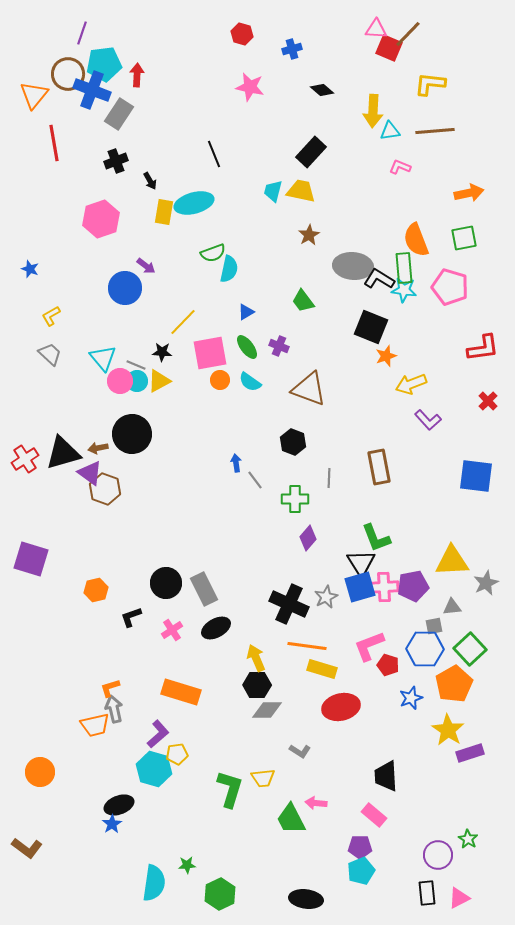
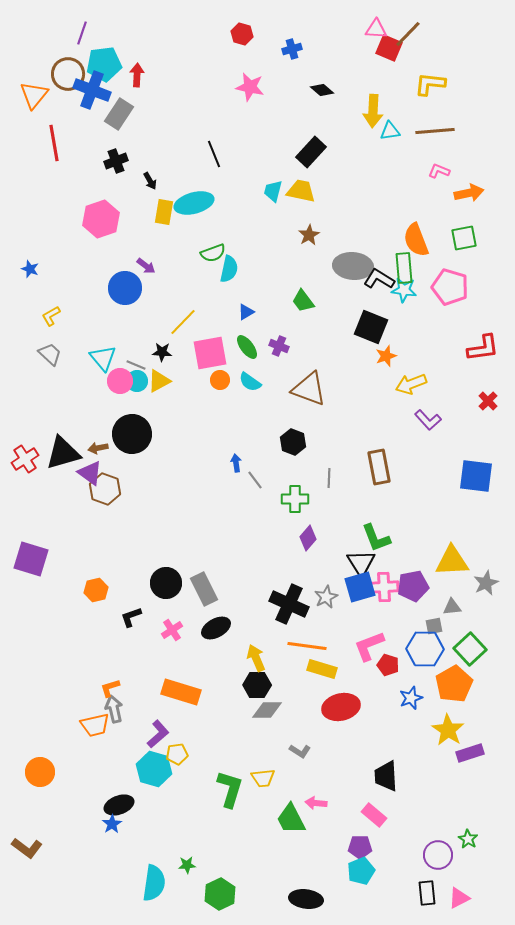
pink L-shape at (400, 167): moved 39 px right, 4 px down
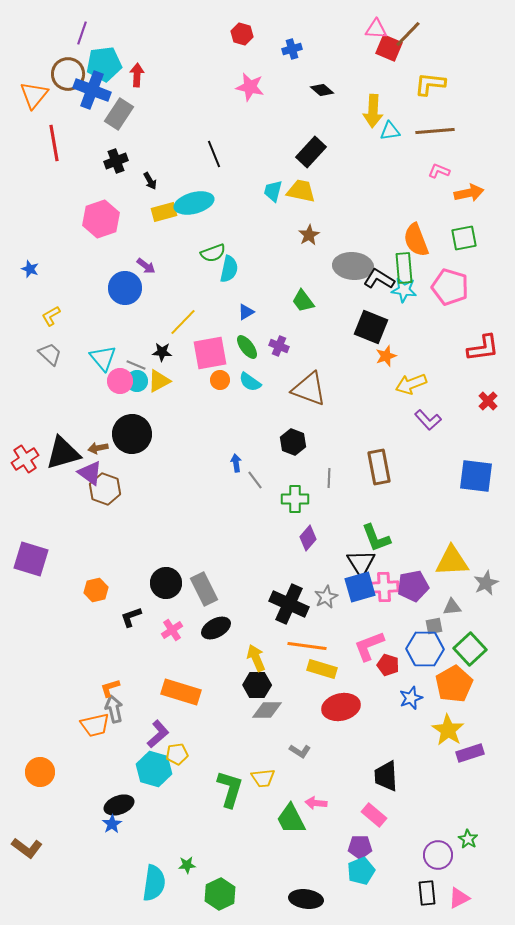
yellow rectangle at (164, 212): rotated 65 degrees clockwise
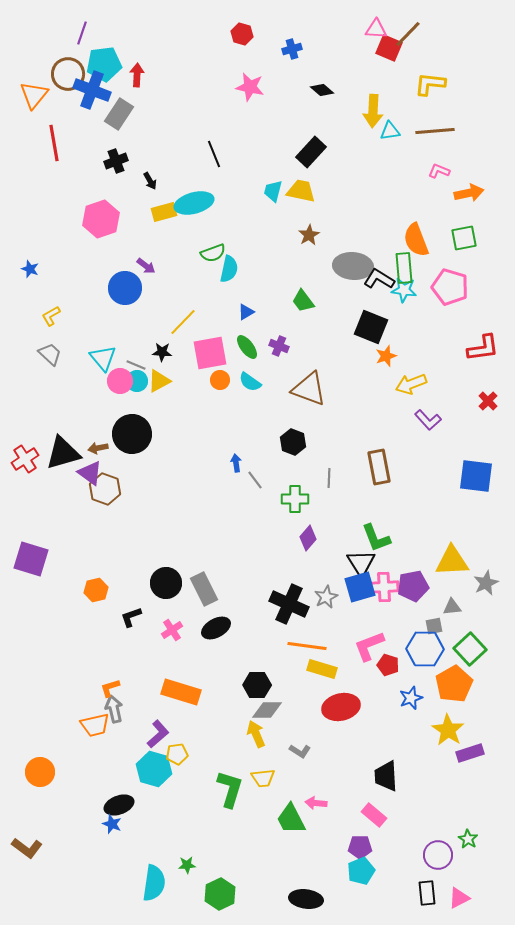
yellow arrow at (256, 658): moved 76 px down
blue star at (112, 824): rotated 18 degrees counterclockwise
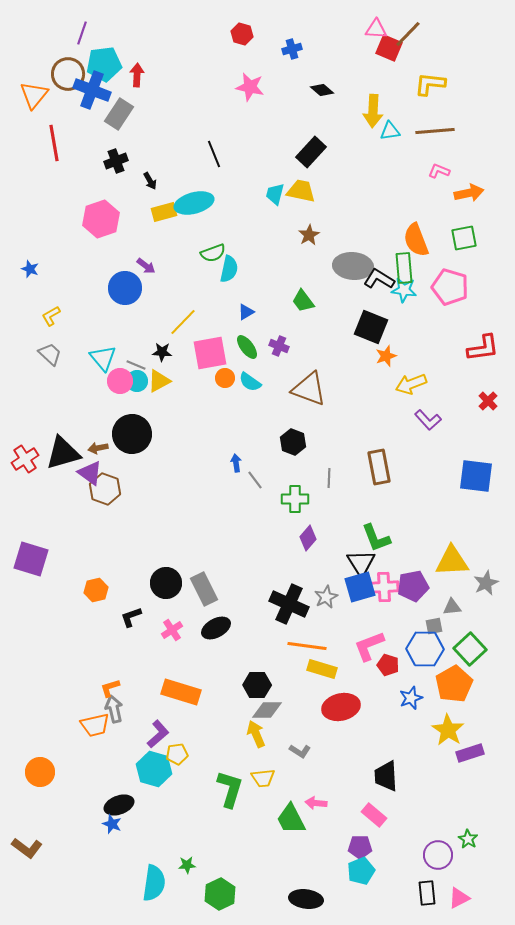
cyan trapezoid at (273, 191): moved 2 px right, 3 px down
orange circle at (220, 380): moved 5 px right, 2 px up
